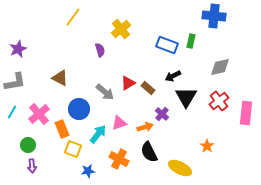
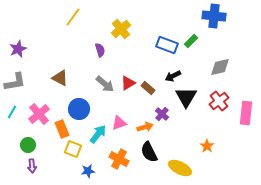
green rectangle: rotated 32 degrees clockwise
gray arrow: moved 8 px up
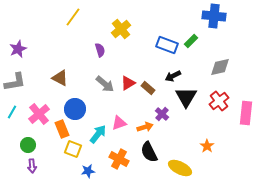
blue circle: moved 4 px left
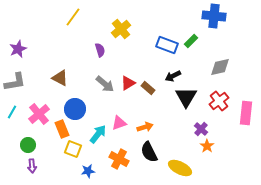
purple cross: moved 39 px right, 15 px down
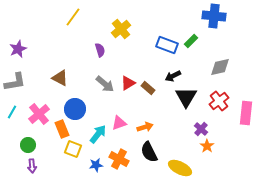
blue star: moved 8 px right, 6 px up
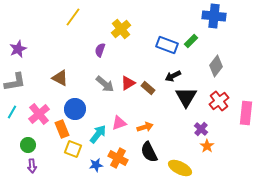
purple semicircle: rotated 144 degrees counterclockwise
gray diamond: moved 4 px left, 1 px up; rotated 40 degrees counterclockwise
orange cross: moved 1 px left, 1 px up
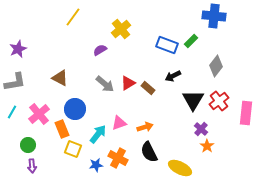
purple semicircle: rotated 40 degrees clockwise
black triangle: moved 7 px right, 3 px down
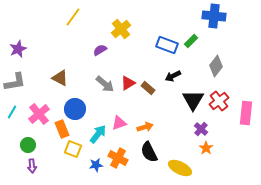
orange star: moved 1 px left, 2 px down
